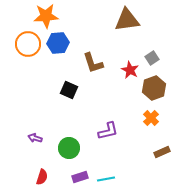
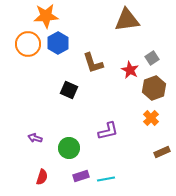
blue hexagon: rotated 25 degrees counterclockwise
purple rectangle: moved 1 px right, 1 px up
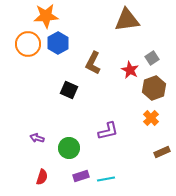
brown L-shape: rotated 45 degrees clockwise
purple arrow: moved 2 px right
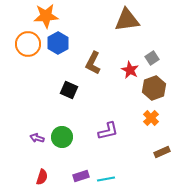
green circle: moved 7 px left, 11 px up
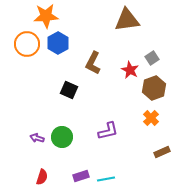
orange circle: moved 1 px left
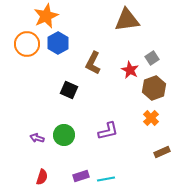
orange star: rotated 20 degrees counterclockwise
green circle: moved 2 px right, 2 px up
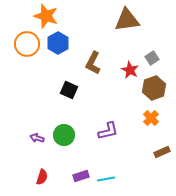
orange star: rotated 30 degrees counterclockwise
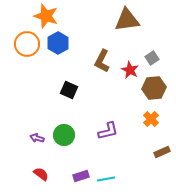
brown L-shape: moved 9 px right, 2 px up
brown hexagon: rotated 15 degrees clockwise
orange cross: moved 1 px down
red semicircle: moved 1 px left, 3 px up; rotated 70 degrees counterclockwise
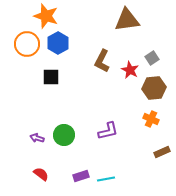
black square: moved 18 px left, 13 px up; rotated 24 degrees counterclockwise
orange cross: rotated 21 degrees counterclockwise
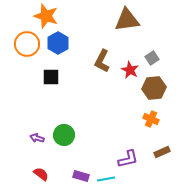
purple L-shape: moved 20 px right, 28 px down
purple rectangle: rotated 35 degrees clockwise
